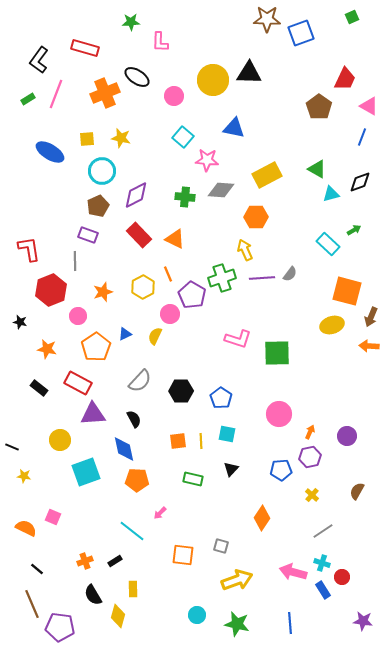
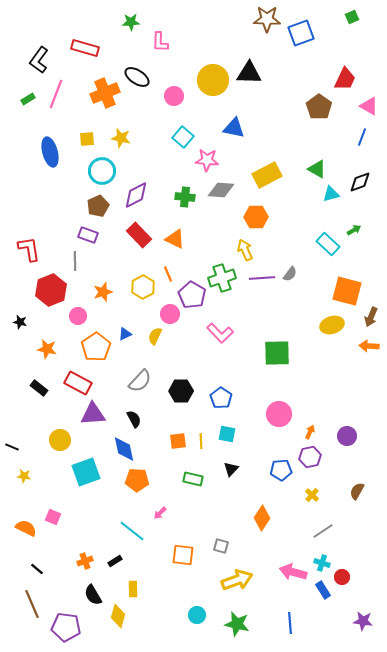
blue ellipse at (50, 152): rotated 44 degrees clockwise
pink L-shape at (238, 339): moved 18 px left, 6 px up; rotated 28 degrees clockwise
purple pentagon at (60, 627): moved 6 px right
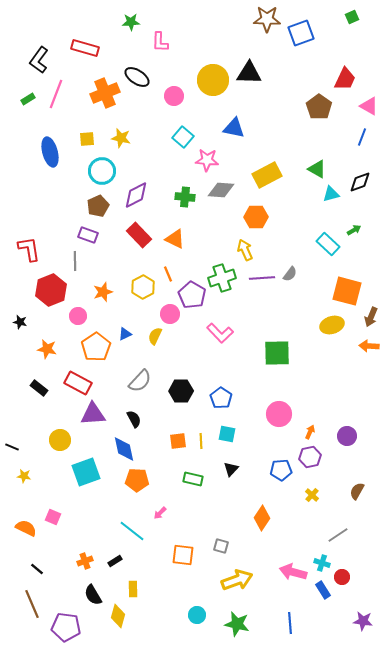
gray line at (323, 531): moved 15 px right, 4 px down
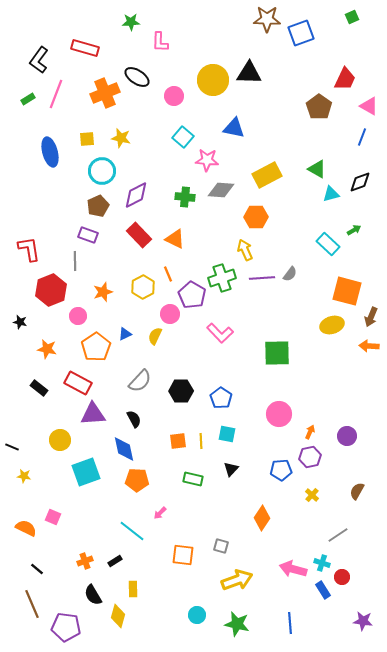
pink arrow at (293, 572): moved 3 px up
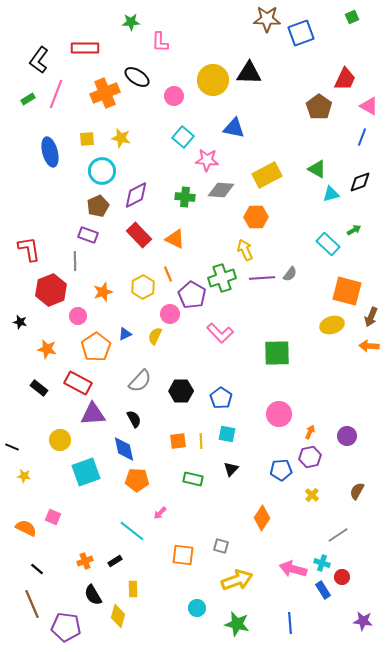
red rectangle at (85, 48): rotated 16 degrees counterclockwise
cyan circle at (197, 615): moved 7 px up
